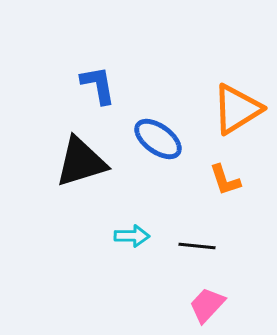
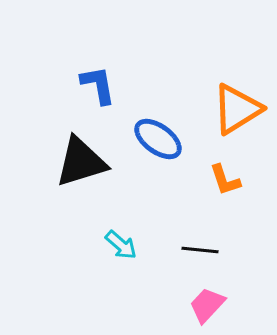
cyan arrow: moved 11 px left, 9 px down; rotated 40 degrees clockwise
black line: moved 3 px right, 4 px down
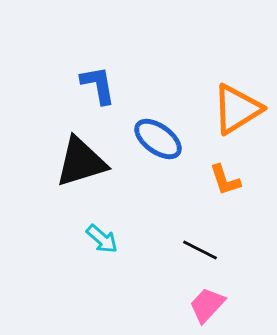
cyan arrow: moved 19 px left, 6 px up
black line: rotated 21 degrees clockwise
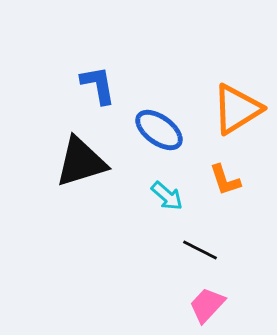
blue ellipse: moved 1 px right, 9 px up
cyan arrow: moved 65 px right, 43 px up
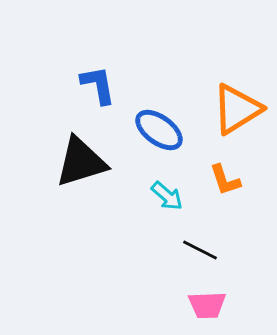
pink trapezoid: rotated 135 degrees counterclockwise
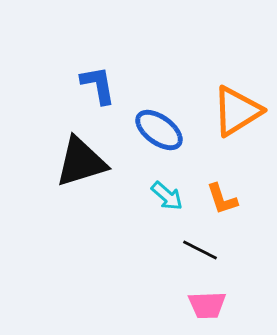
orange triangle: moved 2 px down
orange L-shape: moved 3 px left, 19 px down
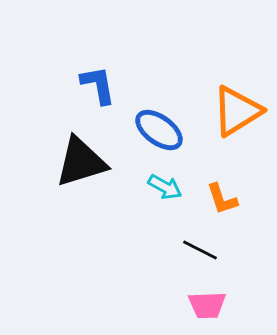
cyan arrow: moved 2 px left, 9 px up; rotated 12 degrees counterclockwise
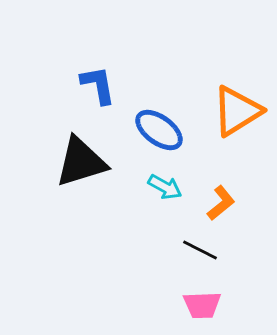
orange L-shape: moved 1 px left, 4 px down; rotated 111 degrees counterclockwise
pink trapezoid: moved 5 px left
